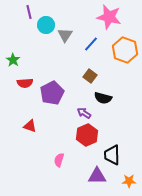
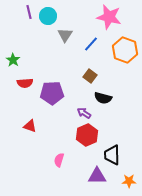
cyan circle: moved 2 px right, 9 px up
purple pentagon: rotated 25 degrees clockwise
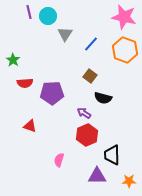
pink star: moved 15 px right
gray triangle: moved 1 px up
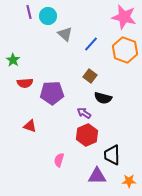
gray triangle: rotated 21 degrees counterclockwise
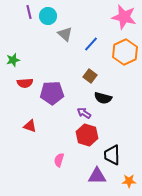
orange hexagon: moved 2 px down; rotated 15 degrees clockwise
green star: rotated 24 degrees clockwise
red hexagon: rotated 20 degrees counterclockwise
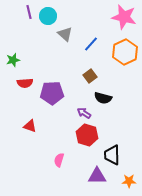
brown square: rotated 16 degrees clockwise
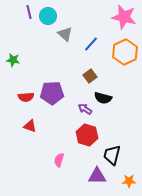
green star: rotated 24 degrees clockwise
red semicircle: moved 1 px right, 14 px down
purple arrow: moved 1 px right, 4 px up
black trapezoid: rotated 15 degrees clockwise
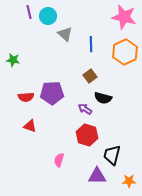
blue line: rotated 42 degrees counterclockwise
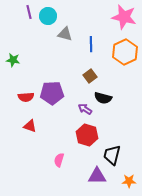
gray triangle: rotated 28 degrees counterclockwise
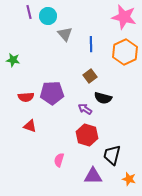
gray triangle: rotated 35 degrees clockwise
purple triangle: moved 4 px left
orange star: moved 2 px up; rotated 16 degrees clockwise
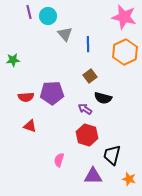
blue line: moved 3 px left
green star: rotated 16 degrees counterclockwise
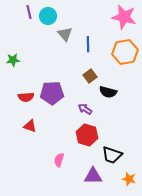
orange hexagon: rotated 15 degrees clockwise
black semicircle: moved 5 px right, 6 px up
black trapezoid: rotated 85 degrees counterclockwise
